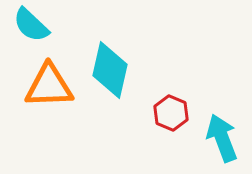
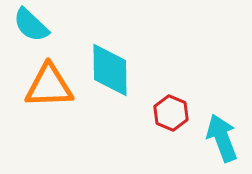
cyan diamond: rotated 14 degrees counterclockwise
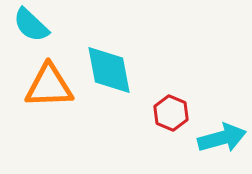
cyan diamond: moved 1 px left; rotated 10 degrees counterclockwise
cyan arrow: rotated 96 degrees clockwise
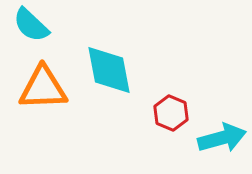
orange triangle: moved 6 px left, 2 px down
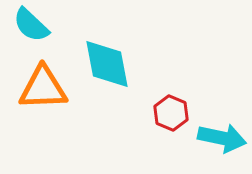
cyan diamond: moved 2 px left, 6 px up
cyan arrow: rotated 27 degrees clockwise
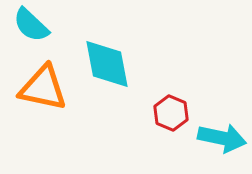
orange triangle: rotated 14 degrees clockwise
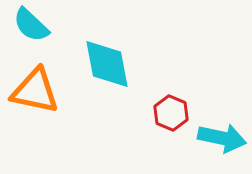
orange triangle: moved 8 px left, 3 px down
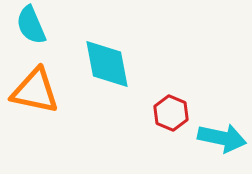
cyan semicircle: rotated 24 degrees clockwise
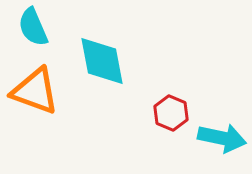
cyan semicircle: moved 2 px right, 2 px down
cyan diamond: moved 5 px left, 3 px up
orange triangle: rotated 8 degrees clockwise
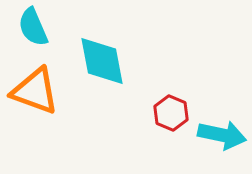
cyan arrow: moved 3 px up
